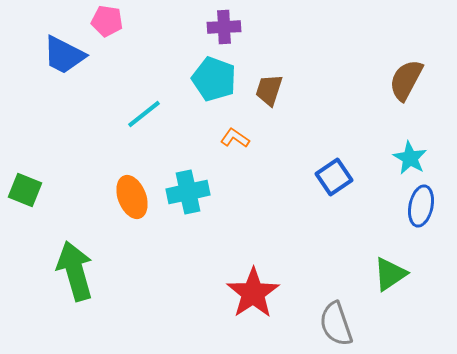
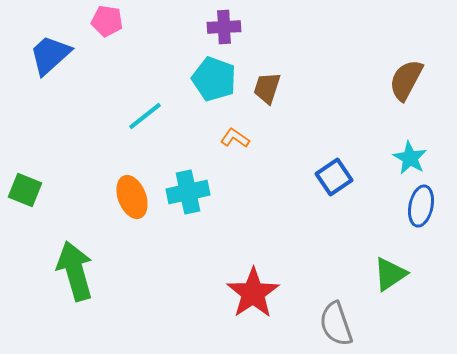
blue trapezoid: moved 14 px left; rotated 111 degrees clockwise
brown trapezoid: moved 2 px left, 2 px up
cyan line: moved 1 px right, 2 px down
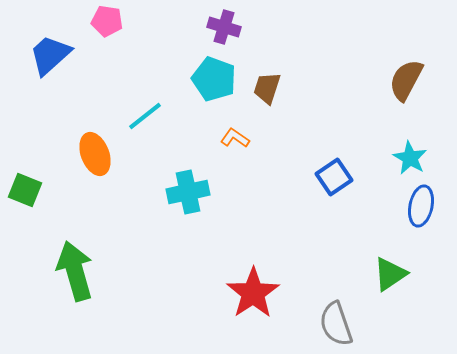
purple cross: rotated 20 degrees clockwise
orange ellipse: moved 37 px left, 43 px up
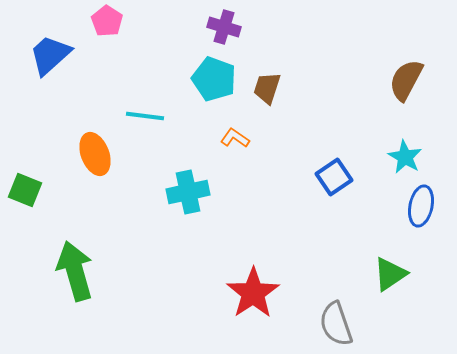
pink pentagon: rotated 24 degrees clockwise
cyan line: rotated 45 degrees clockwise
cyan star: moved 5 px left, 1 px up
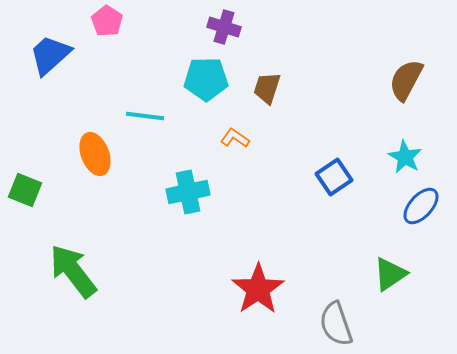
cyan pentagon: moved 8 px left; rotated 21 degrees counterclockwise
blue ellipse: rotated 30 degrees clockwise
green arrow: moved 2 px left; rotated 22 degrees counterclockwise
red star: moved 5 px right, 4 px up
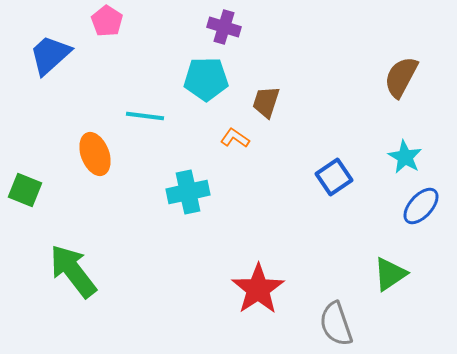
brown semicircle: moved 5 px left, 3 px up
brown trapezoid: moved 1 px left, 14 px down
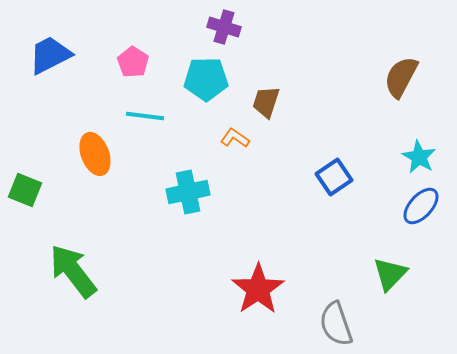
pink pentagon: moved 26 px right, 41 px down
blue trapezoid: rotated 15 degrees clockwise
cyan star: moved 14 px right
green triangle: rotated 12 degrees counterclockwise
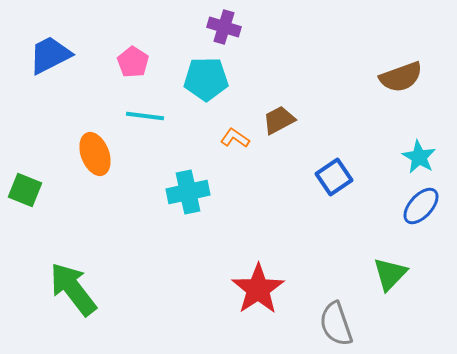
brown semicircle: rotated 138 degrees counterclockwise
brown trapezoid: moved 13 px right, 18 px down; rotated 44 degrees clockwise
green arrow: moved 18 px down
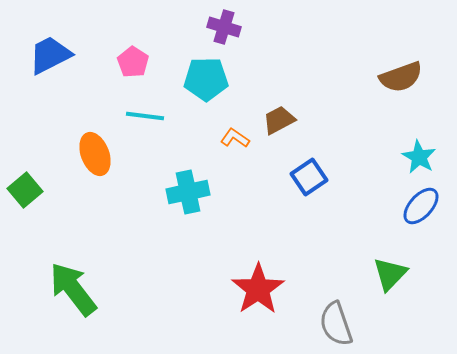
blue square: moved 25 px left
green square: rotated 28 degrees clockwise
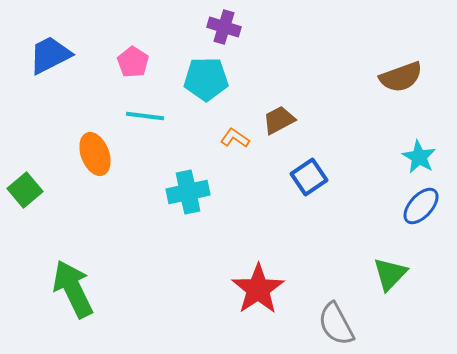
green arrow: rotated 12 degrees clockwise
gray semicircle: rotated 9 degrees counterclockwise
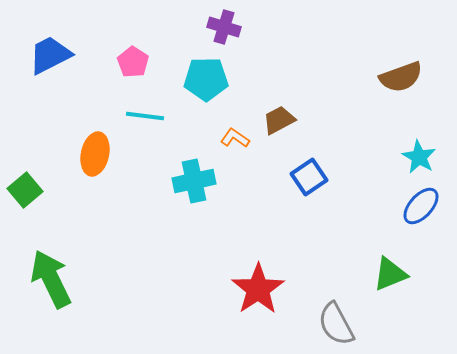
orange ellipse: rotated 33 degrees clockwise
cyan cross: moved 6 px right, 11 px up
green triangle: rotated 24 degrees clockwise
green arrow: moved 22 px left, 10 px up
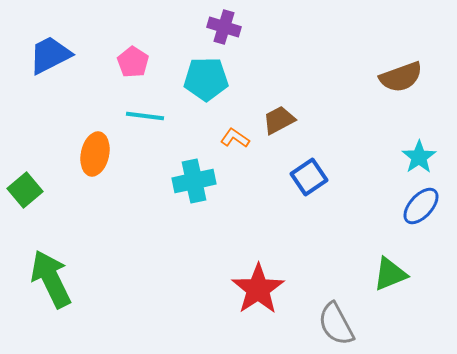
cyan star: rotated 8 degrees clockwise
